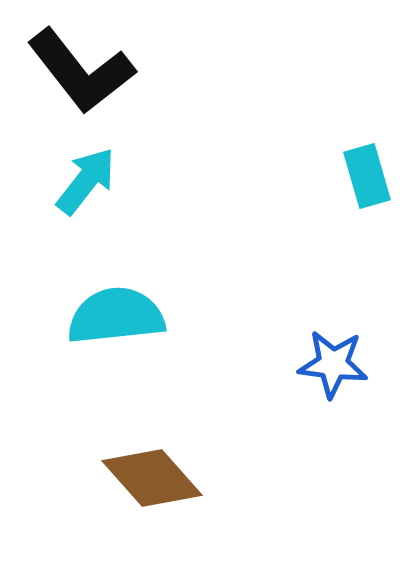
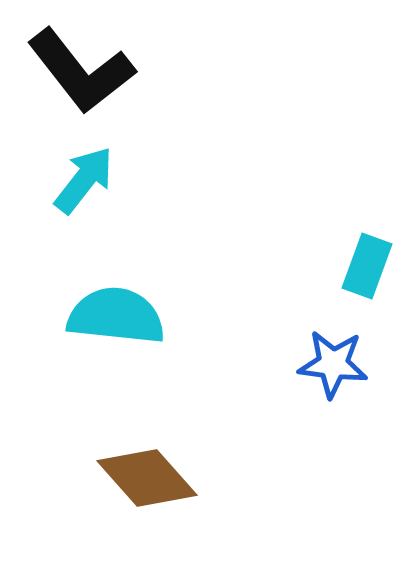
cyan rectangle: moved 90 px down; rotated 36 degrees clockwise
cyan arrow: moved 2 px left, 1 px up
cyan semicircle: rotated 12 degrees clockwise
brown diamond: moved 5 px left
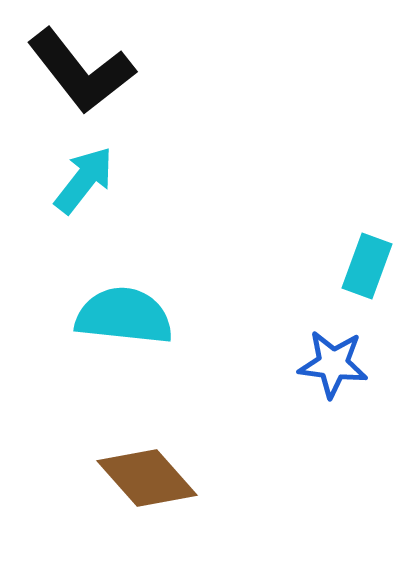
cyan semicircle: moved 8 px right
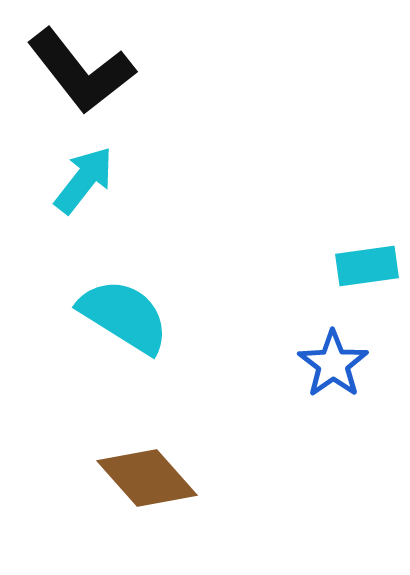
cyan rectangle: rotated 62 degrees clockwise
cyan semicircle: rotated 26 degrees clockwise
blue star: rotated 30 degrees clockwise
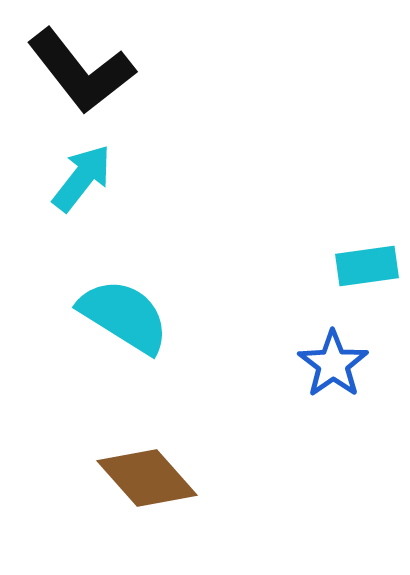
cyan arrow: moved 2 px left, 2 px up
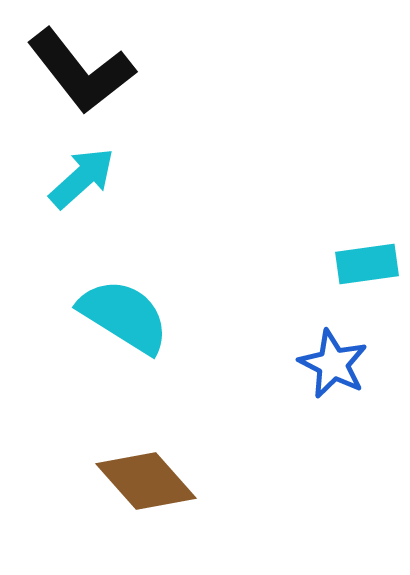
cyan arrow: rotated 10 degrees clockwise
cyan rectangle: moved 2 px up
blue star: rotated 10 degrees counterclockwise
brown diamond: moved 1 px left, 3 px down
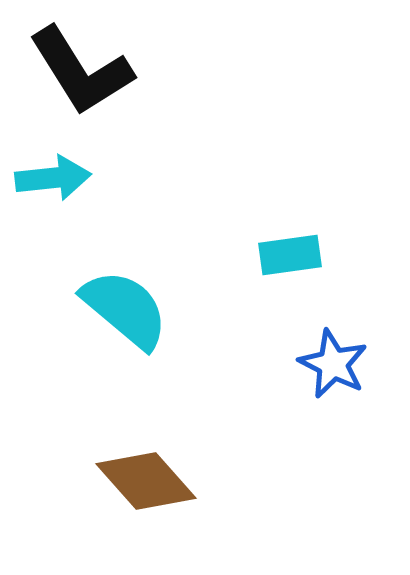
black L-shape: rotated 6 degrees clockwise
cyan arrow: moved 29 px left; rotated 36 degrees clockwise
cyan rectangle: moved 77 px left, 9 px up
cyan semicircle: moved 1 px right, 7 px up; rotated 8 degrees clockwise
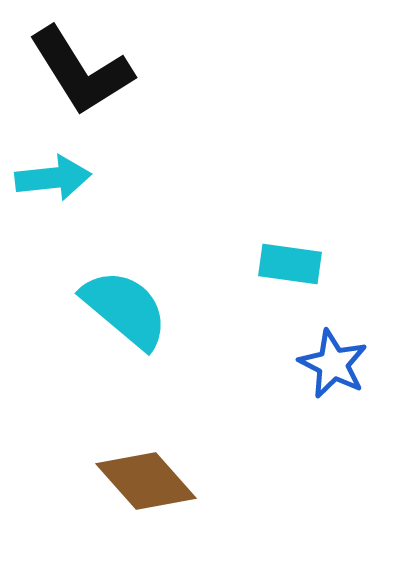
cyan rectangle: moved 9 px down; rotated 16 degrees clockwise
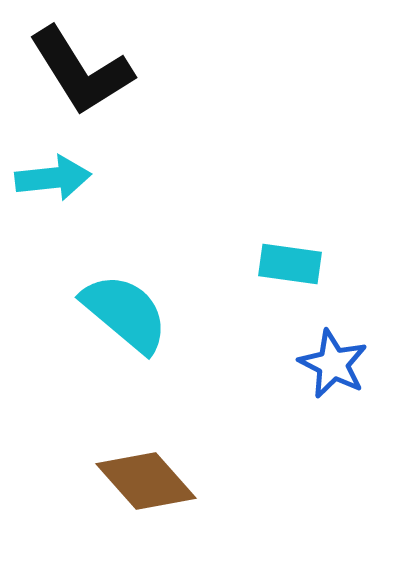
cyan semicircle: moved 4 px down
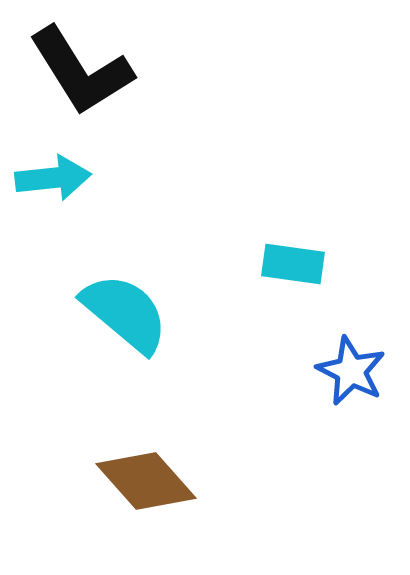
cyan rectangle: moved 3 px right
blue star: moved 18 px right, 7 px down
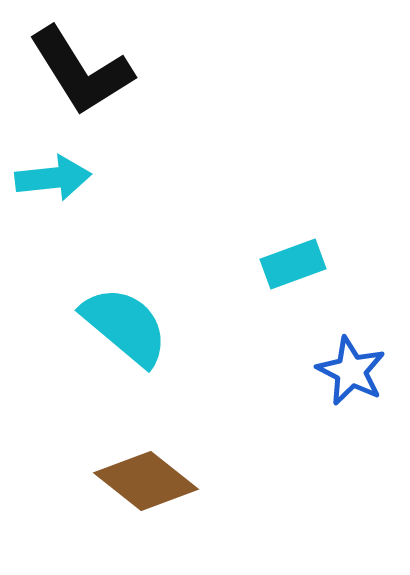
cyan rectangle: rotated 28 degrees counterclockwise
cyan semicircle: moved 13 px down
brown diamond: rotated 10 degrees counterclockwise
